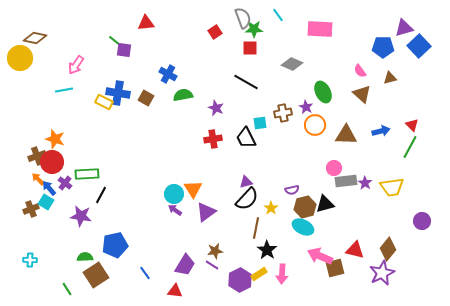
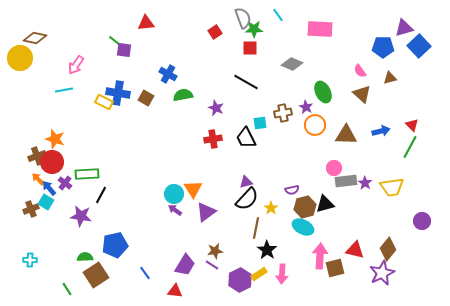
pink arrow at (320, 256): rotated 70 degrees clockwise
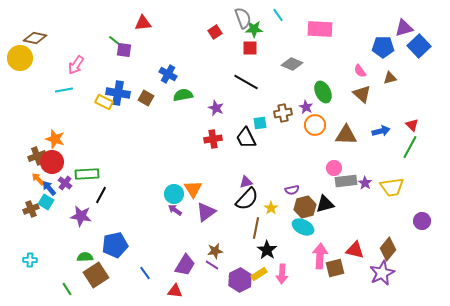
red triangle at (146, 23): moved 3 px left
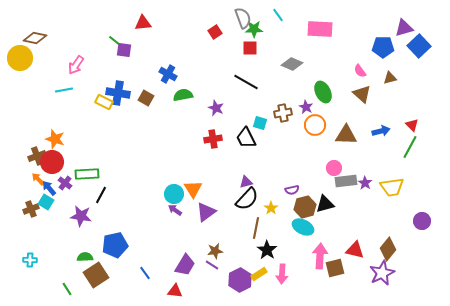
cyan square at (260, 123): rotated 24 degrees clockwise
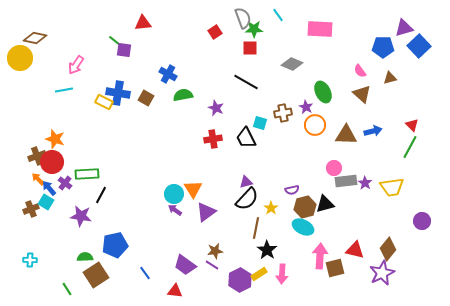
blue arrow at (381, 131): moved 8 px left
purple trapezoid at (185, 265): rotated 95 degrees clockwise
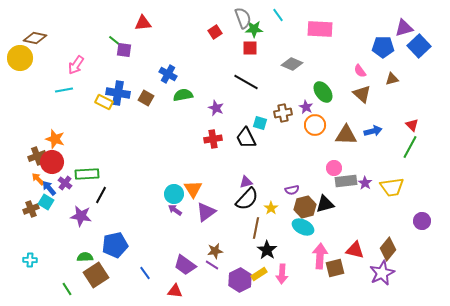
brown triangle at (390, 78): moved 2 px right, 1 px down
green ellipse at (323, 92): rotated 10 degrees counterclockwise
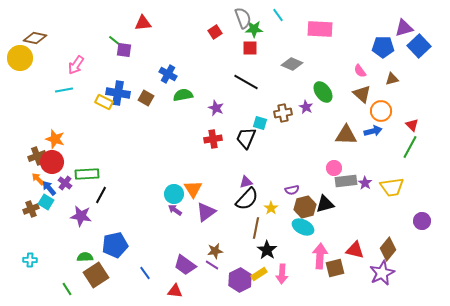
orange circle at (315, 125): moved 66 px right, 14 px up
black trapezoid at (246, 138): rotated 50 degrees clockwise
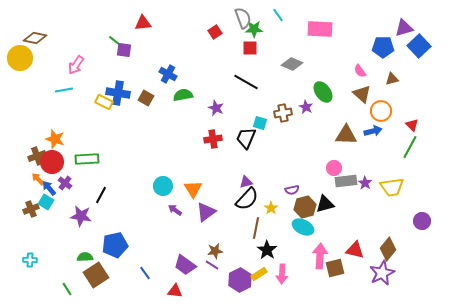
green rectangle at (87, 174): moved 15 px up
cyan circle at (174, 194): moved 11 px left, 8 px up
